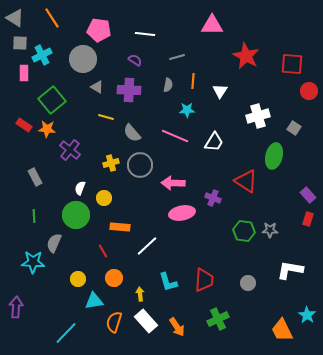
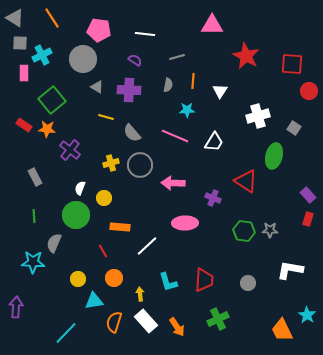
pink ellipse at (182, 213): moved 3 px right, 10 px down; rotated 10 degrees clockwise
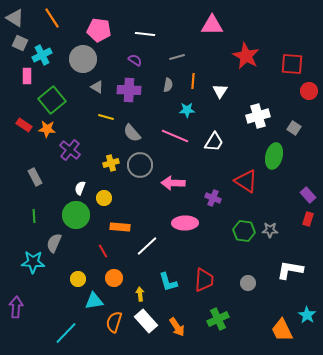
gray square at (20, 43): rotated 21 degrees clockwise
pink rectangle at (24, 73): moved 3 px right, 3 px down
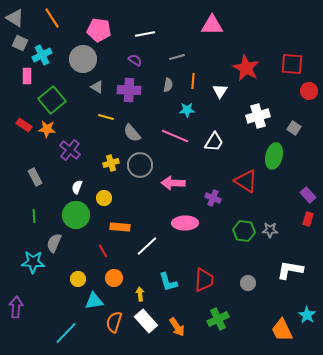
white line at (145, 34): rotated 18 degrees counterclockwise
red star at (246, 56): moved 12 px down
white semicircle at (80, 188): moved 3 px left, 1 px up
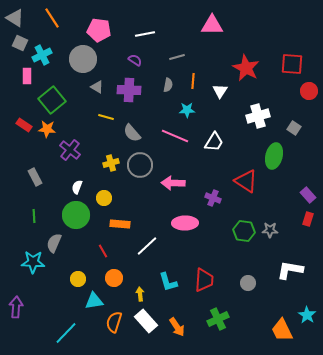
orange rectangle at (120, 227): moved 3 px up
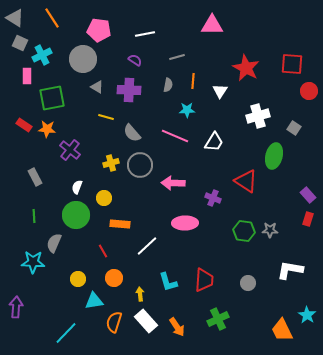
green square at (52, 100): moved 2 px up; rotated 28 degrees clockwise
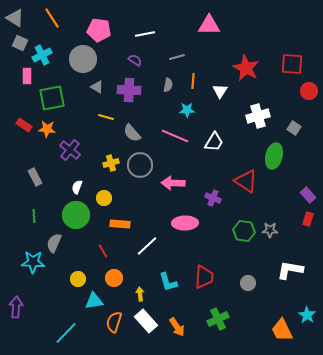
pink triangle at (212, 25): moved 3 px left
red trapezoid at (204, 280): moved 3 px up
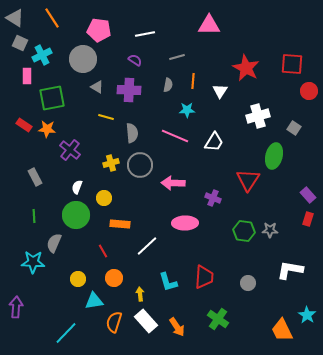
gray semicircle at (132, 133): rotated 144 degrees counterclockwise
red triangle at (246, 181): moved 2 px right, 1 px up; rotated 30 degrees clockwise
green cross at (218, 319): rotated 30 degrees counterclockwise
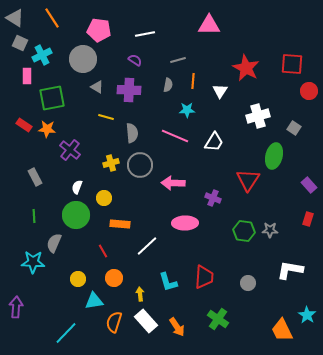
gray line at (177, 57): moved 1 px right, 3 px down
purple rectangle at (308, 195): moved 1 px right, 10 px up
